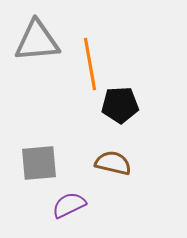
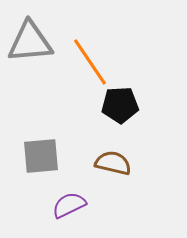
gray triangle: moved 7 px left, 1 px down
orange line: moved 2 px up; rotated 24 degrees counterclockwise
gray square: moved 2 px right, 7 px up
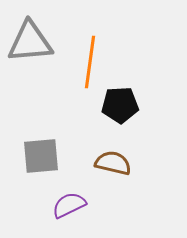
orange line: rotated 42 degrees clockwise
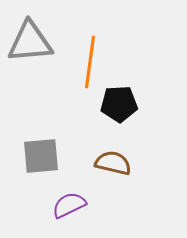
black pentagon: moved 1 px left, 1 px up
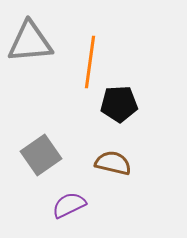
gray square: moved 1 px up; rotated 30 degrees counterclockwise
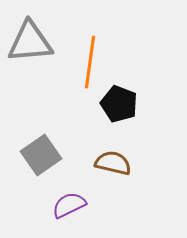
black pentagon: rotated 24 degrees clockwise
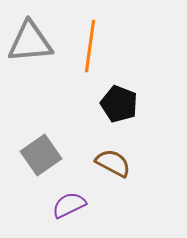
orange line: moved 16 px up
brown semicircle: rotated 15 degrees clockwise
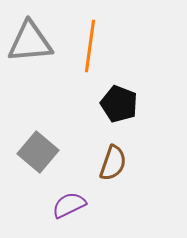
gray square: moved 3 px left, 3 px up; rotated 15 degrees counterclockwise
brown semicircle: rotated 81 degrees clockwise
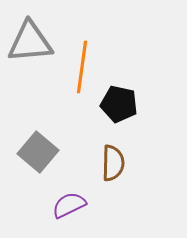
orange line: moved 8 px left, 21 px down
black pentagon: rotated 9 degrees counterclockwise
brown semicircle: rotated 18 degrees counterclockwise
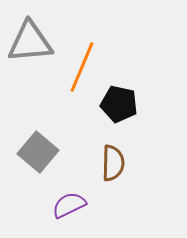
orange line: rotated 15 degrees clockwise
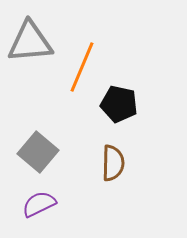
purple semicircle: moved 30 px left, 1 px up
